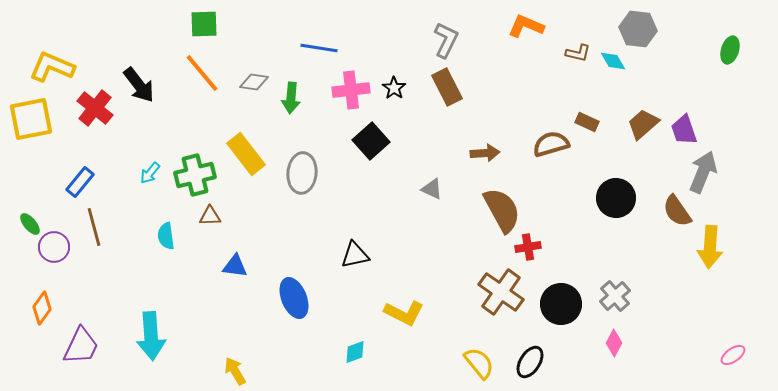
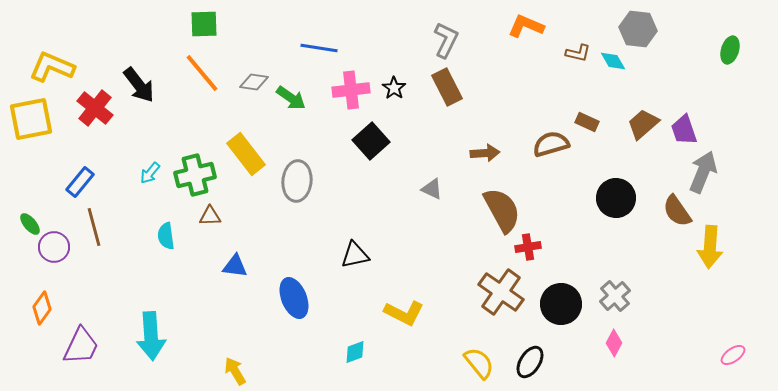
green arrow at (291, 98): rotated 60 degrees counterclockwise
gray ellipse at (302, 173): moved 5 px left, 8 px down
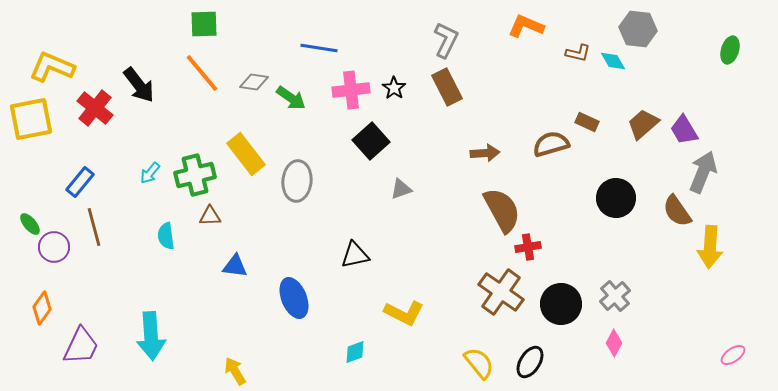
purple trapezoid at (684, 130): rotated 12 degrees counterclockwise
gray triangle at (432, 189): moved 31 px left; rotated 45 degrees counterclockwise
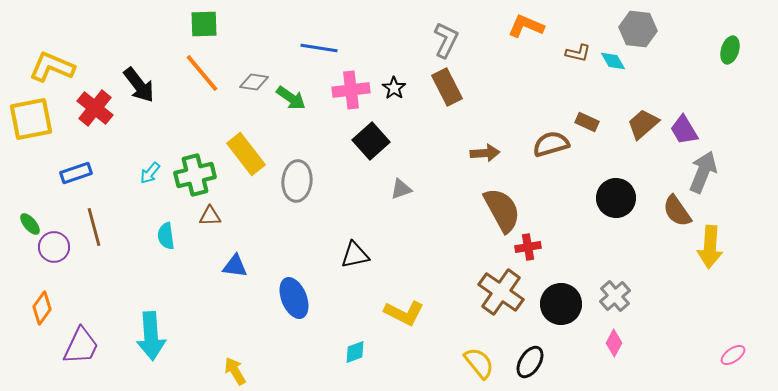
blue rectangle at (80, 182): moved 4 px left, 9 px up; rotated 32 degrees clockwise
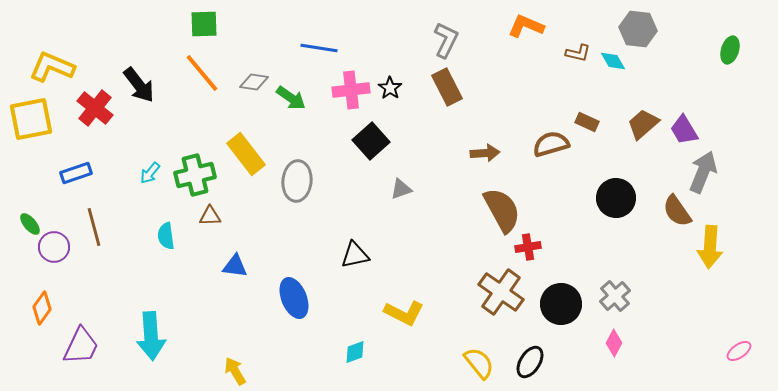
black star at (394, 88): moved 4 px left
pink ellipse at (733, 355): moved 6 px right, 4 px up
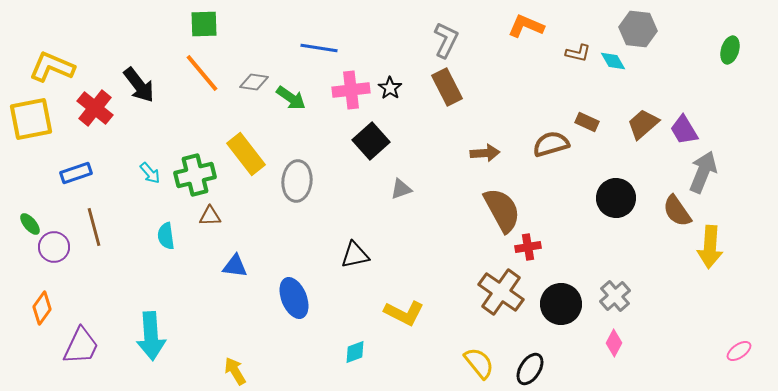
cyan arrow at (150, 173): rotated 80 degrees counterclockwise
black ellipse at (530, 362): moved 7 px down
